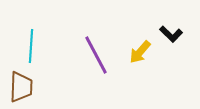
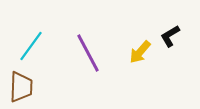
black L-shape: moved 1 px left, 2 px down; rotated 105 degrees clockwise
cyan line: rotated 32 degrees clockwise
purple line: moved 8 px left, 2 px up
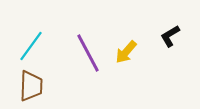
yellow arrow: moved 14 px left
brown trapezoid: moved 10 px right, 1 px up
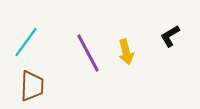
cyan line: moved 5 px left, 4 px up
yellow arrow: rotated 55 degrees counterclockwise
brown trapezoid: moved 1 px right
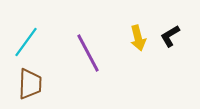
yellow arrow: moved 12 px right, 14 px up
brown trapezoid: moved 2 px left, 2 px up
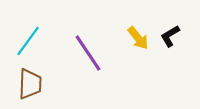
yellow arrow: rotated 25 degrees counterclockwise
cyan line: moved 2 px right, 1 px up
purple line: rotated 6 degrees counterclockwise
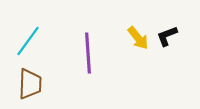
black L-shape: moved 3 px left; rotated 10 degrees clockwise
purple line: rotated 30 degrees clockwise
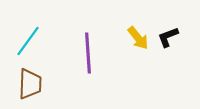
black L-shape: moved 1 px right, 1 px down
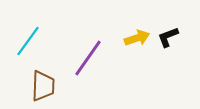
yellow arrow: moved 1 px left; rotated 70 degrees counterclockwise
purple line: moved 5 px down; rotated 39 degrees clockwise
brown trapezoid: moved 13 px right, 2 px down
